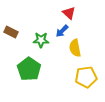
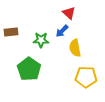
brown rectangle: rotated 32 degrees counterclockwise
yellow pentagon: rotated 10 degrees clockwise
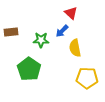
red triangle: moved 2 px right
yellow pentagon: moved 1 px right, 1 px down
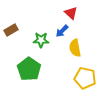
brown rectangle: moved 2 px up; rotated 24 degrees counterclockwise
yellow pentagon: moved 2 px left; rotated 10 degrees clockwise
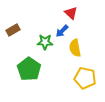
brown rectangle: moved 2 px right
green star: moved 4 px right, 2 px down
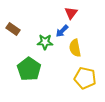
red triangle: rotated 24 degrees clockwise
brown rectangle: moved 1 px up; rotated 64 degrees clockwise
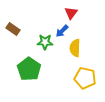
yellow semicircle: rotated 12 degrees clockwise
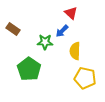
red triangle: rotated 24 degrees counterclockwise
yellow semicircle: moved 3 px down
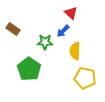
blue arrow: moved 1 px right
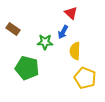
blue arrow: moved 1 px down; rotated 16 degrees counterclockwise
green pentagon: moved 2 px left, 1 px up; rotated 20 degrees counterclockwise
yellow pentagon: rotated 10 degrees clockwise
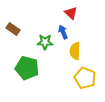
blue arrow: rotated 128 degrees clockwise
